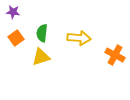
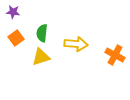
yellow arrow: moved 3 px left, 6 px down
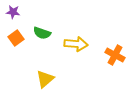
green semicircle: rotated 78 degrees counterclockwise
yellow triangle: moved 4 px right, 22 px down; rotated 24 degrees counterclockwise
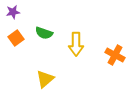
purple star: rotated 16 degrees counterclockwise
green semicircle: moved 2 px right
yellow arrow: rotated 85 degrees clockwise
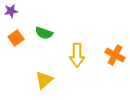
purple star: moved 2 px left, 1 px up
yellow arrow: moved 1 px right, 11 px down
yellow triangle: moved 1 px left, 1 px down
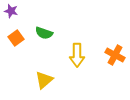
purple star: rotated 24 degrees clockwise
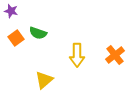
green semicircle: moved 6 px left
orange cross: rotated 24 degrees clockwise
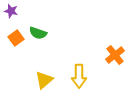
yellow arrow: moved 2 px right, 21 px down
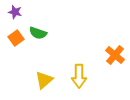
purple star: moved 4 px right, 1 px down
orange cross: rotated 12 degrees counterclockwise
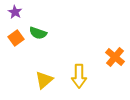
purple star: rotated 16 degrees clockwise
orange cross: moved 2 px down
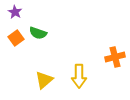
orange cross: rotated 36 degrees clockwise
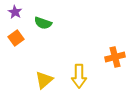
green semicircle: moved 5 px right, 10 px up
